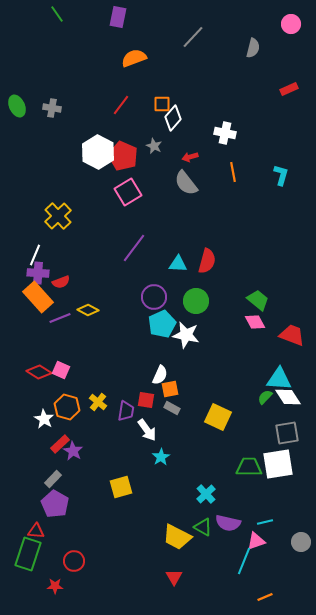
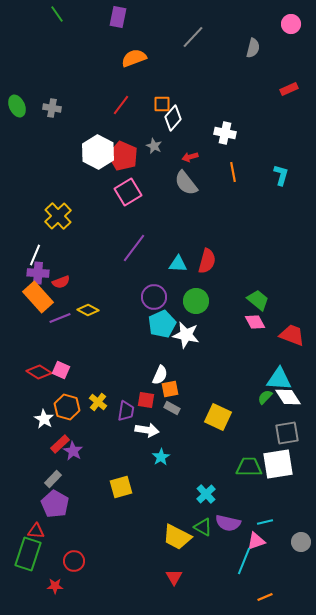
white arrow at (147, 430): rotated 45 degrees counterclockwise
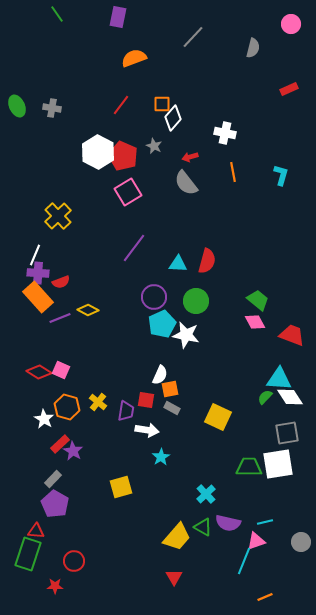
white diamond at (288, 397): moved 2 px right
yellow trapezoid at (177, 537): rotated 76 degrees counterclockwise
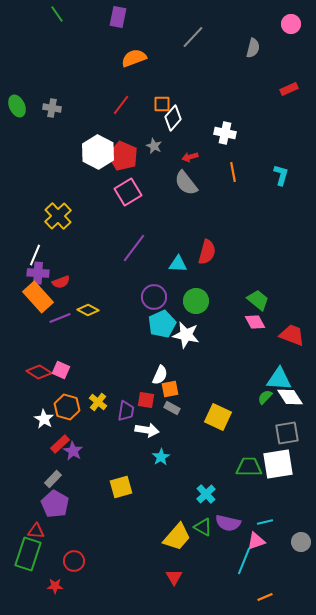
red semicircle at (207, 261): moved 9 px up
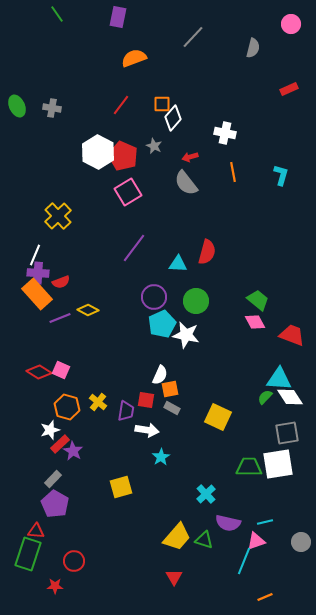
orange rectangle at (38, 297): moved 1 px left, 3 px up
white star at (44, 419): moved 6 px right, 11 px down; rotated 24 degrees clockwise
green triangle at (203, 527): moved 1 px right, 13 px down; rotated 12 degrees counterclockwise
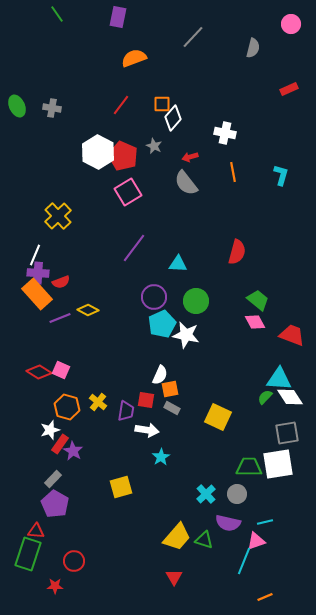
red semicircle at (207, 252): moved 30 px right
red rectangle at (60, 444): rotated 12 degrees counterclockwise
gray circle at (301, 542): moved 64 px left, 48 px up
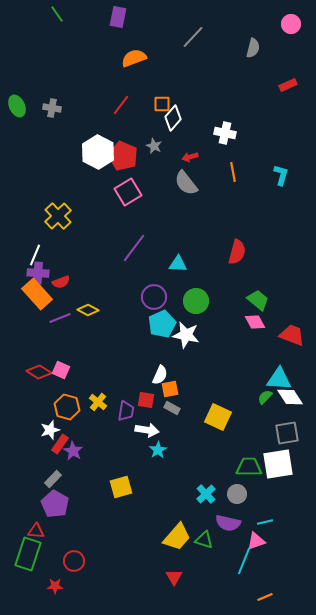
red rectangle at (289, 89): moved 1 px left, 4 px up
cyan star at (161, 457): moved 3 px left, 7 px up
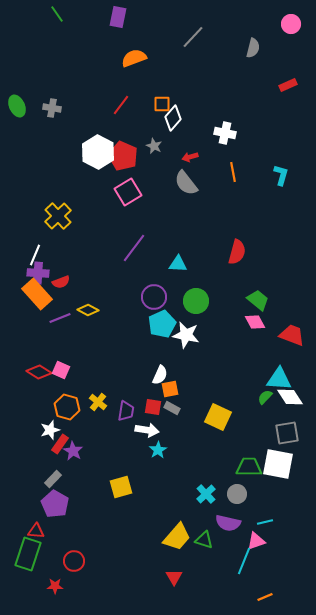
red square at (146, 400): moved 7 px right, 7 px down
white square at (278, 464): rotated 20 degrees clockwise
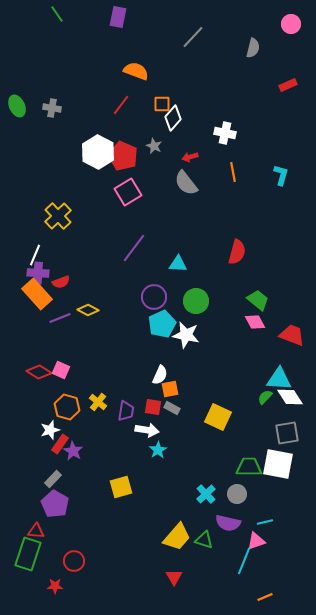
orange semicircle at (134, 58): moved 2 px right, 13 px down; rotated 40 degrees clockwise
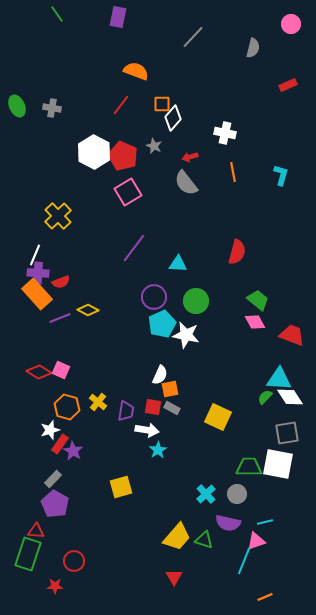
white hexagon at (98, 152): moved 4 px left
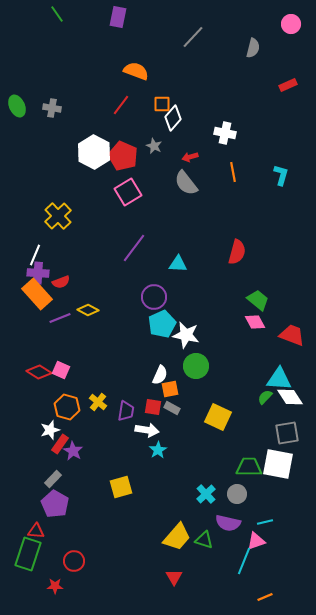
green circle at (196, 301): moved 65 px down
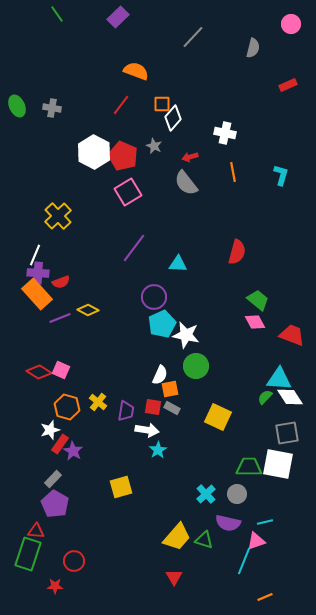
purple rectangle at (118, 17): rotated 35 degrees clockwise
